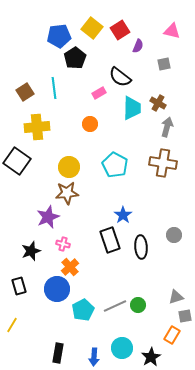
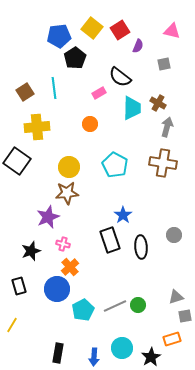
orange rectangle at (172, 335): moved 4 px down; rotated 42 degrees clockwise
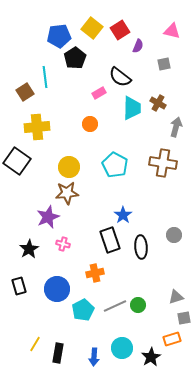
cyan line at (54, 88): moved 9 px left, 11 px up
gray arrow at (167, 127): moved 9 px right
black star at (31, 251): moved 2 px left, 2 px up; rotated 12 degrees counterclockwise
orange cross at (70, 267): moved 25 px right, 6 px down; rotated 30 degrees clockwise
gray square at (185, 316): moved 1 px left, 2 px down
yellow line at (12, 325): moved 23 px right, 19 px down
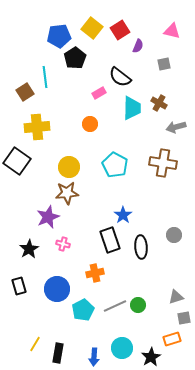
brown cross at (158, 103): moved 1 px right
gray arrow at (176, 127): rotated 120 degrees counterclockwise
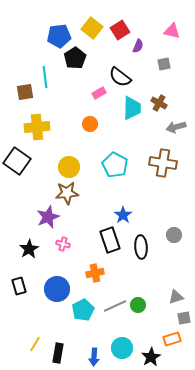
brown square at (25, 92): rotated 24 degrees clockwise
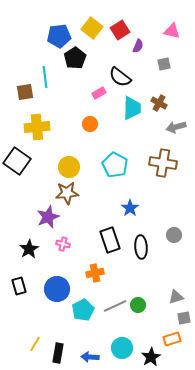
blue star at (123, 215): moved 7 px right, 7 px up
blue arrow at (94, 357): moved 4 px left; rotated 90 degrees clockwise
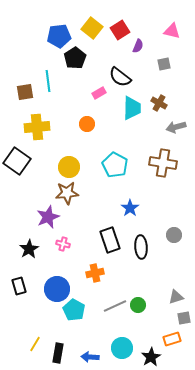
cyan line at (45, 77): moved 3 px right, 4 px down
orange circle at (90, 124): moved 3 px left
cyan pentagon at (83, 310): moved 9 px left; rotated 15 degrees counterclockwise
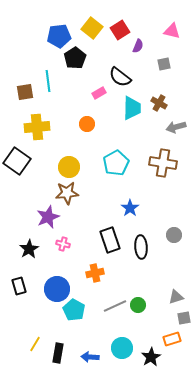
cyan pentagon at (115, 165): moved 1 px right, 2 px up; rotated 15 degrees clockwise
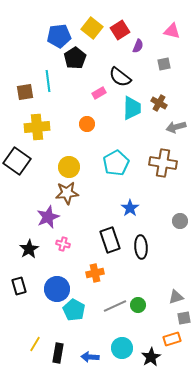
gray circle at (174, 235): moved 6 px right, 14 px up
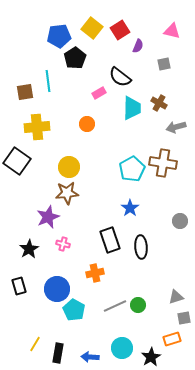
cyan pentagon at (116, 163): moved 16 px right, 6 px down
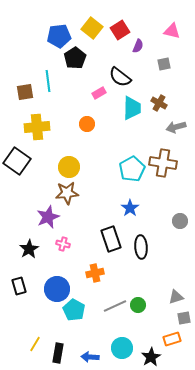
black rectangle at (110, 240): moved 1 px right, 1 px up
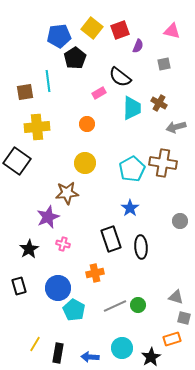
red square at (120, 30): rotated 12 degrees clockwise
yellow circle at (69, 167): moved 16 px right, 4 px up
blue circle at (57, 289): moved 1 px right, 1 px up
gray triangle at (176, 297): rotated 35 degrees clockwise
gray square at (184, 318): rotated 24 degrees clockwise
